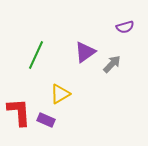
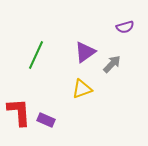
yellow triangle: moved 22 px right, 5 px up; rotated 10 degrees clockwise
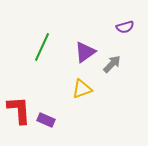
green line: moved 6 px right, 8 px up
red L-shape: moved 2 px up
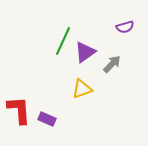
green line: moved 21 px right, 6 px up
purple rectangle: moved 1 px right, 1 px up
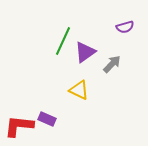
yellow triangle: moved 3 px left, 1 px down; rotated 45 degrees clockwise
red L-shape: moved 16 px down; rotated 80 degrees counterclockwise
